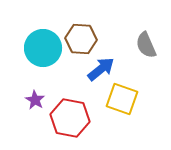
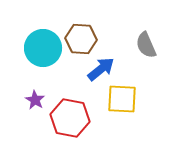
yellow square: rotated 16 degrees counterclockwise
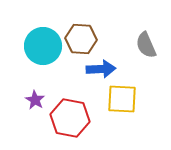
cyan circle: moved 2 px up
blue arrow: rotated 36 degrees clockwise
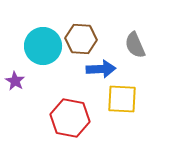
gray semicircle: moved 11 px left
purple star: moved 20 px left, 19 px up
